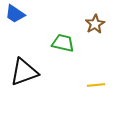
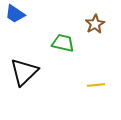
black triangle: rotated 24 degrees counterclockwise
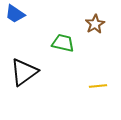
black triangle: rotated 8 degrees clockwise
yellow line: moved 2 px right, 1 px down
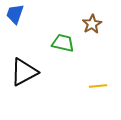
blue trapezoid: rotated 75 degrees clockwise
brown star: moved 3 px left
black triangle: rotated 8 degrees clockwise
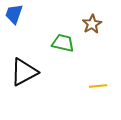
blue trapezoid: moved 1 px left
